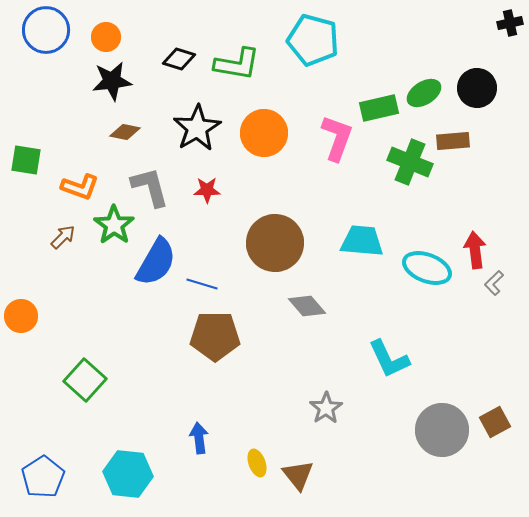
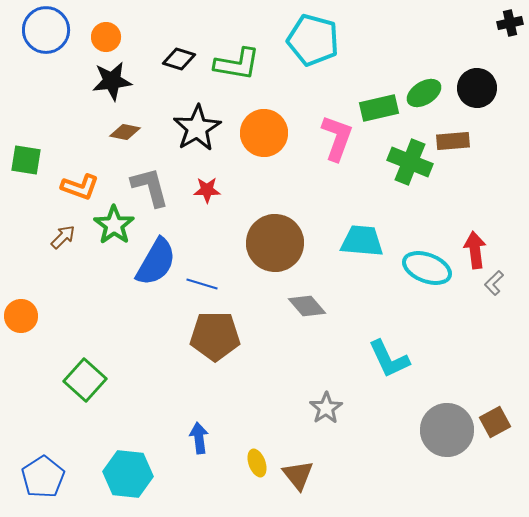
gray circle at (442, 430): moved 5 px right
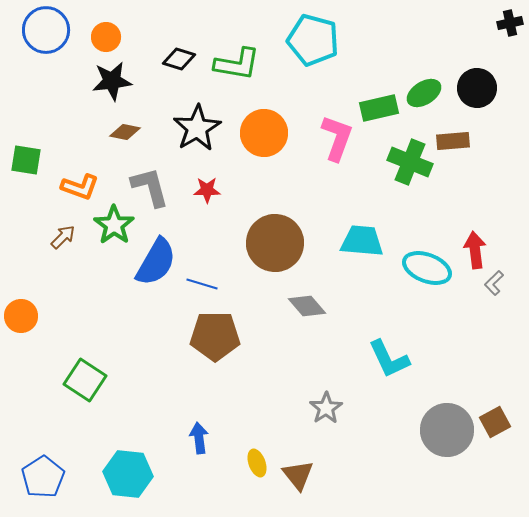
green square at (85, 380): rotated 9 degrees counterclockwise
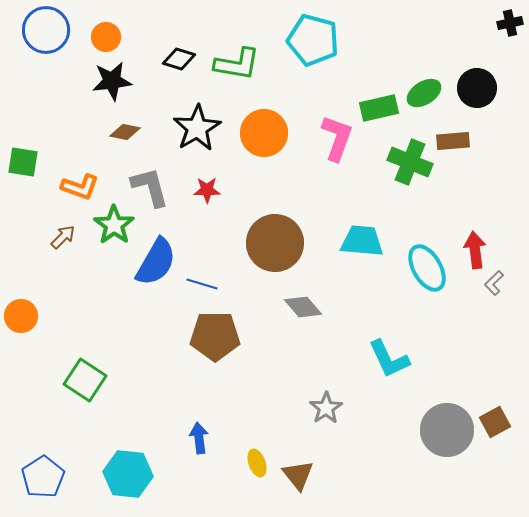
green square at (26, 160): moved 3 px left, 2 px down
cyan ellipse at (427, 268): rotated 39 degrees clockwise
gray diamond at (307, 306): moved 4 px left, 1 px down
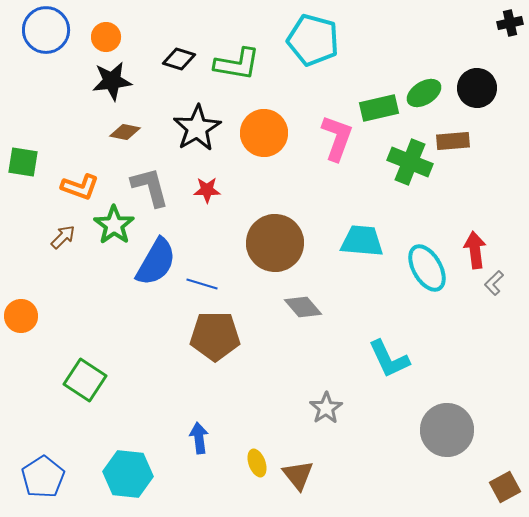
brown square at (495, 422): moved 10 px right, 65 px down
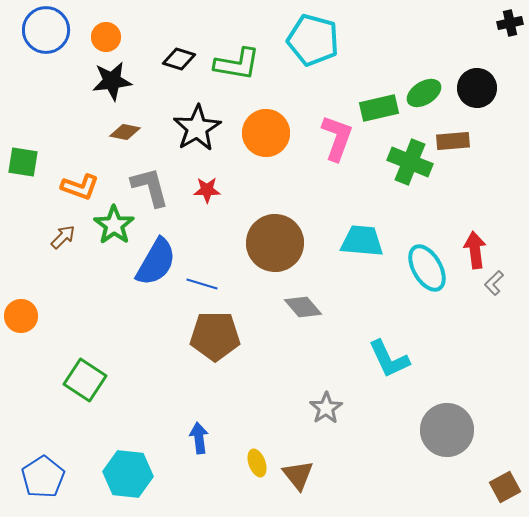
orange circle at (264, 133): moved 2 px right
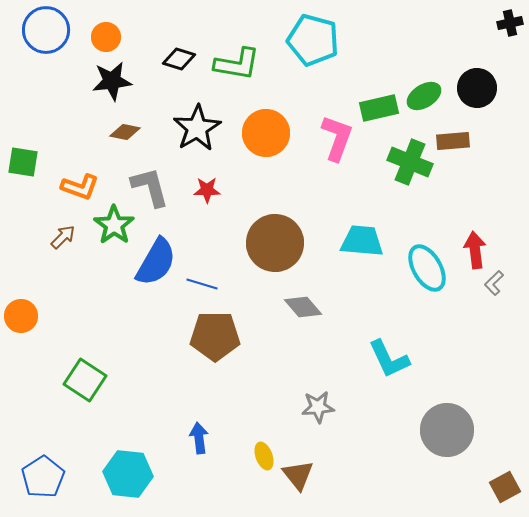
green ellipse at (424, 93): moved 3 px down
gray star at (326, 408): moved 8 px left, 1 px up; rotated 28 degrees clockwise
yellow ellipse at (257, 463): moved 7 px right, 7 px up
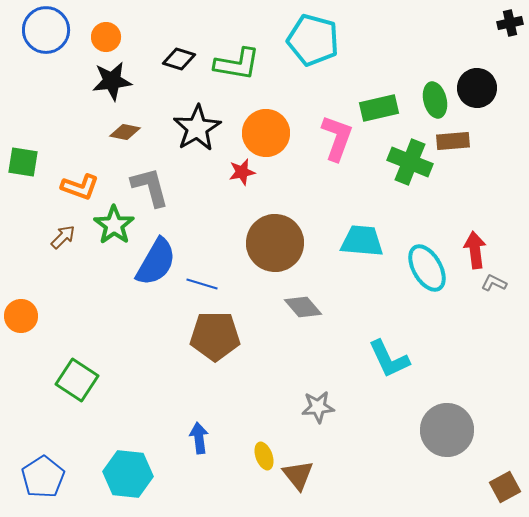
green ellipse at (424, 96): moved 11 px right, 4 px down; rotated 72 degrees counterclockwise
red star at (207, 190): moved 35 px right, 18 px up; rotated 12 degrees counterclockwise
gray L-shape at (494, 283): rotated 70 degrees clockwise
green square at (85, 380): moved 8 px left
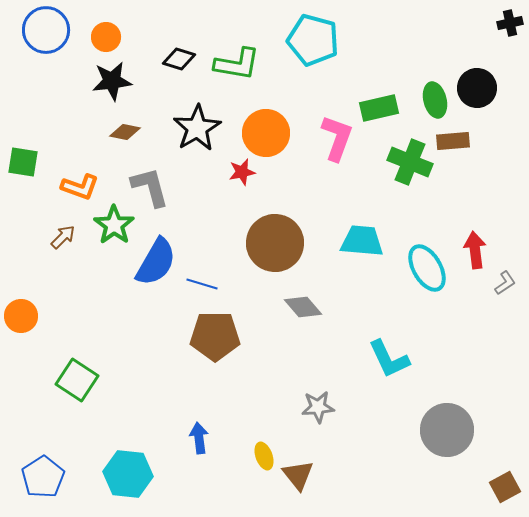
gray L-shape at (494, 283): moved 11 px right; rotated 120 degrees clockwise
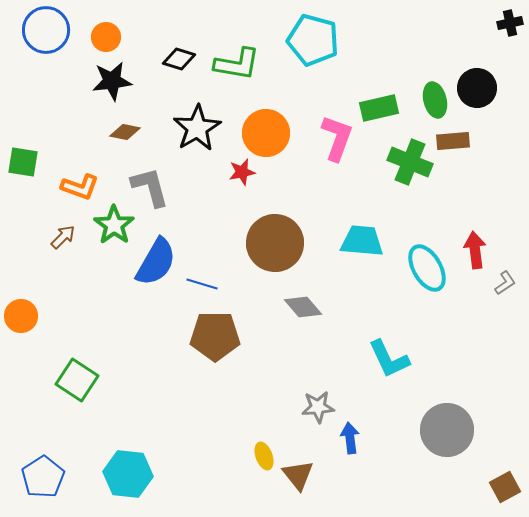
blue arrow at (199, 438): moved 151 px right
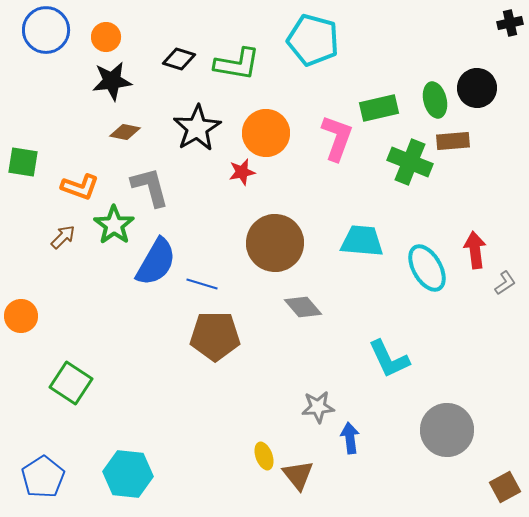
green square at (77, 380): moved 6 px left, 3 px down
